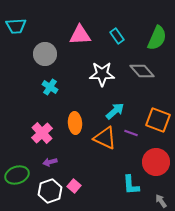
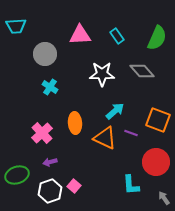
gray arrow: moved 3 px right, 3 px up
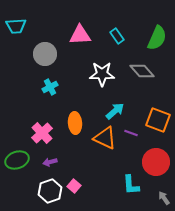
cyan cross: rotated 28 degrees clockwise
green ellipse: moved 15 px up
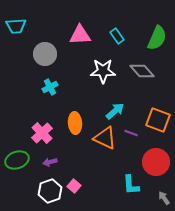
white star: moved 1 px right, 3 px up
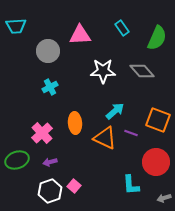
cyan rectangle: moved 5 px right, 8 px up
gray circle: moved 3 px right, 3 px up
gray arrow: rotated 72 degrees counterclockwise
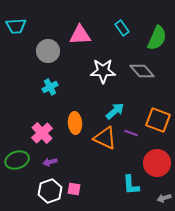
red circle: moved 1 px right, 1 px down
pink square: moved 3 px down; rotated 32 degrees counterclockwise
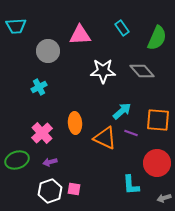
cyan cross: moved 11 px left
cyan arrow: moved 7 px right
orange square: rotated 15 degrees counterclockwise
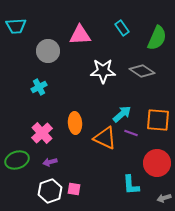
gray diamond: rotated 15 degrees counterclockwise
cyan arrow: moved 3 px down
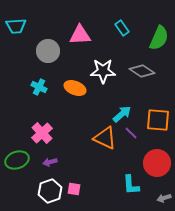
green semicircle: moved 2 px right
cyan cross: rotated 35 degrees counterclockwise
orange ellipse: moved 35 px up; rotated 65 degrees counterclockwise
purple line: rotated 24 degrees clockwise
